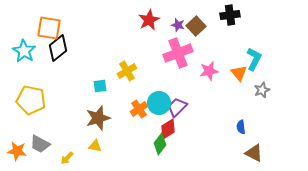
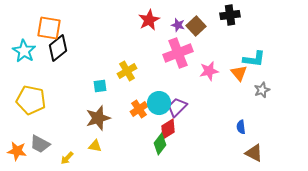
cyan L-shape: rotated 70 degrees clockwise
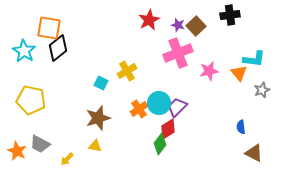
cyan square: moved 1 px right, 3 px up; rotated 32 degrees clockwise
orange star: rotated 18 degrees clockwise
yellow arrow: moved 1 px down
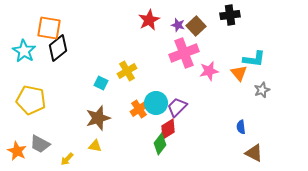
pink cross: moved 6 px right
cyan circle: moved 3 px left
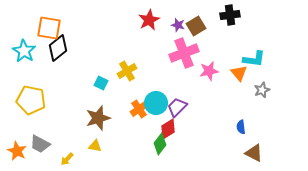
brown square: rotated 12 degrees clockwise
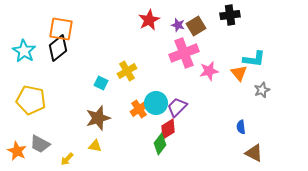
orange square: moved 12 px right, 1 px down
